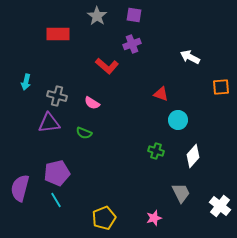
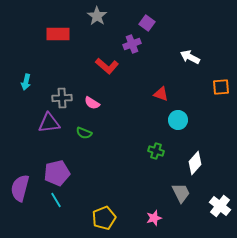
purple square: moved 13 px right, 8 px down; rotated 28 degrees clockwise
gray cross: moved 5 px right, 2 px down; rotated 18 degrees counterclockwise
white diamond: moved 2 px right, 7 px down
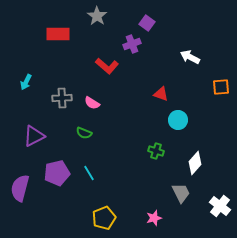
cyan arrow: rotated 14 degrees clockwise
purple triangle: moved 15 px left, 13 px down; rotated 20 degrees counterclockwise
cyan line: moved 33 px right, 27 px up
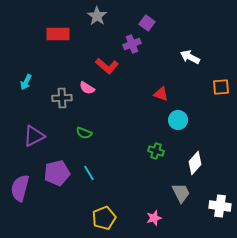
pink semicircle: moved 5 px left, 15 px up
white cross: rotated 30 degrees counterclockwise
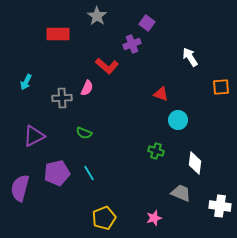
white arrow: rotated 30 degrees clockwise
pink semicircle: rotated 98 degrees counterclockwise
white diamond: rotated 35 degrees counterclockwise
gray trapezoid: rotated 40 degrees counterclockwise
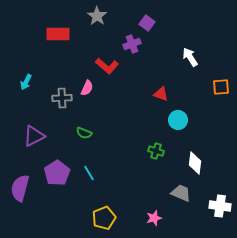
purple pentagon: rotated 20 degrees counterclockwise
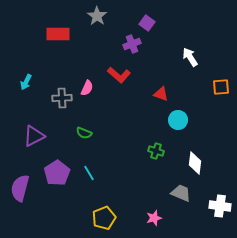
red L-shape: moved 12 px right, 9 px down
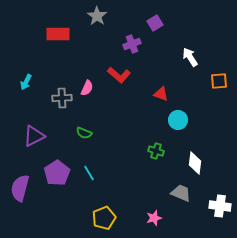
purple square: moved 8 px right; rotated 21 degrees clockwise
orange square: moved 2 px left, 6 px up
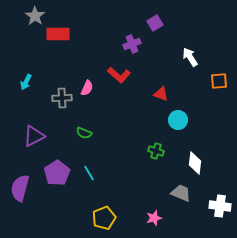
gray star: moved 62 px left
